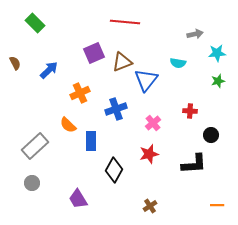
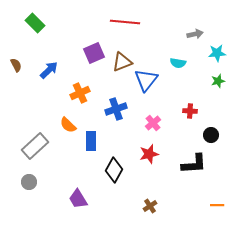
brown semicircle: moved 1 px right, 2 px down
gray circle: moved 3 px left, 1 px up
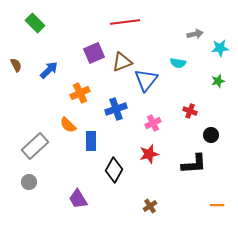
red line: rotated 12 degrees counterclockwise
cyan star: moved 3 px right, 5 px up
red cross: rotated 16 degrees clockwise
pink cross: rotated 14 degrees clockwise
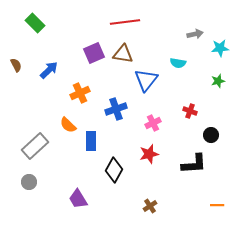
brown triangle: moved 1 px right, 8 px up; rotated 30 degrees clockwise
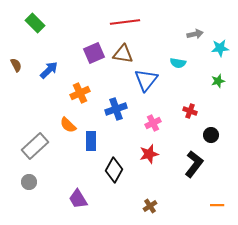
black L-shape: rotated 48 degrees counterclockwise
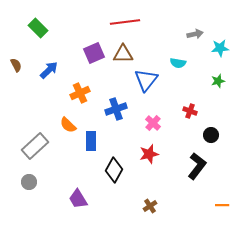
green rectangle: moved 3 px right, 5 px down
brown triangle: rotated 10 degrees counterclockwise
pink cross: rotated 21 degrees counterclockwise
black L-shape: moved 3 px right, 2 px down
orange line: moved 5 px right
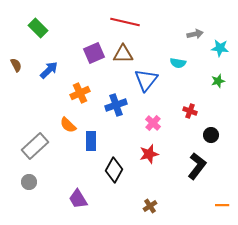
red line: rotated 20 degrees clockwise
cyan star: rotated 12 degrees clockwise
blue cross: moved 4 px up
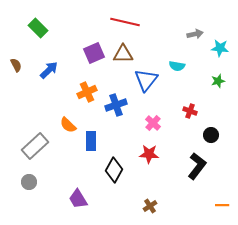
cyan semicircle: moved 1 px left, 3 px down
orange cross: moved 7 px right, 1 px up
red star: rotated 18 degrees clockwise
